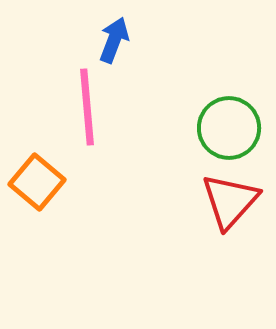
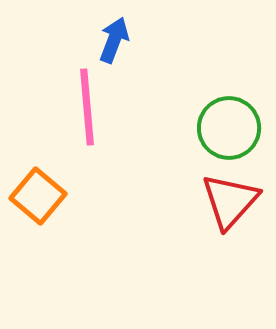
orange square: moved 1 px right, 14 px down
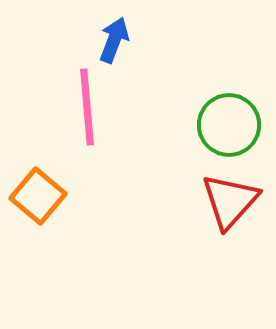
green circle: moved 3 px up
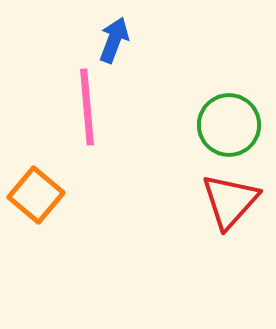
orange square: moved 2 px left, 1 px up
